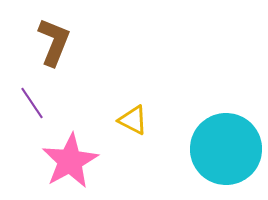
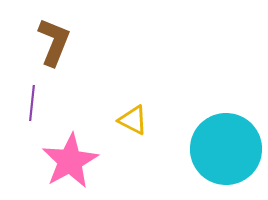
purple line: rotated 40 degrees clockwise
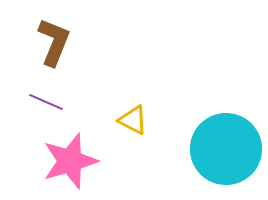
purple line: moved 14 px right, 1 px up; rotated 72 degrees counterclockwise
pink star: rotated 12 degrees clockwise
